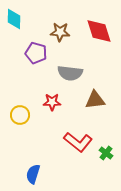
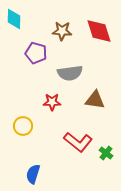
brown star: moved 2 px right, 1 px up
gray semicircle: rotated 15 degrees counterclockwise
brown triangle: rotated 15 degrees clockwise
yellow circle: moved 3 px right, 11 px down
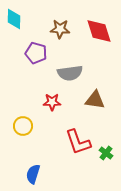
brown star: moved 2 px left, 2 px up
red L-shape: rotated 32 degrees clockwise
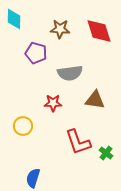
red star: moved 1 px right, 1 px down
blue semicircle: moved 4 px down
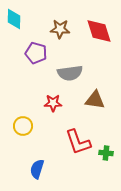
green cross: rotated 32 degrees counterclockwise
blue semicircle: moved 4 px right, 9 px up
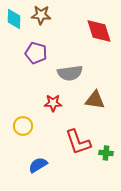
brown star: moved 19 px left, 14 px up
blue semicircle: moved 1 px right, 4 px up; rotated 42 degrees clockwise
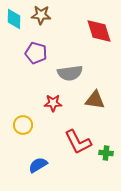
yellow circle: moved 1 px up
red L-shape: rotated 8 degrees counterclockwise
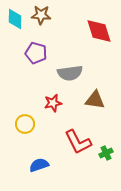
cyan diamond: moved 1 px right
red star: rotated 12 degrees counterclockwise
yellow circle: moved 2 px right, 1 px up
green cross: rotated 32 degrees counterclockwise
blue semicircle: moved 1 px right; rotated 12 degrees clockwise
